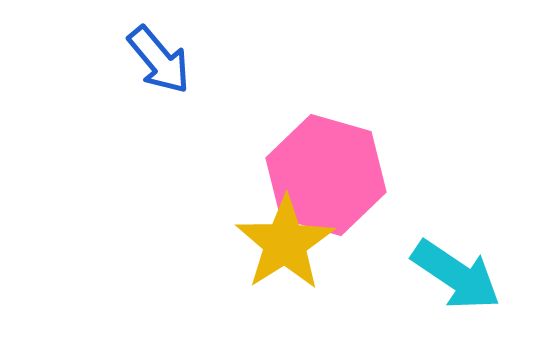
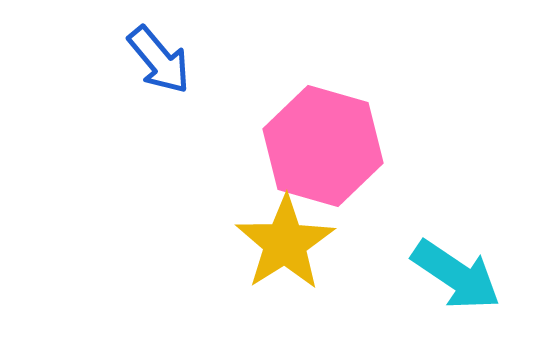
pink hexagon: moved 3 px left, 29 px up
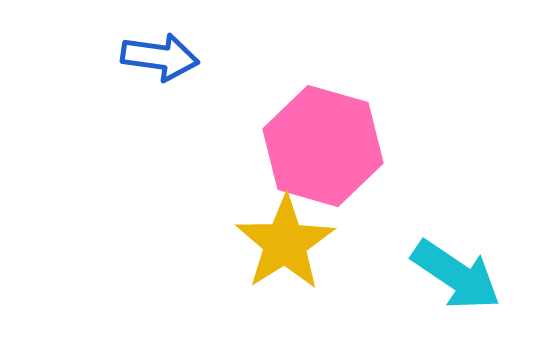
blue arrow: moved 1 px right, 3 px up; rotated 42 degrees counterclockwise
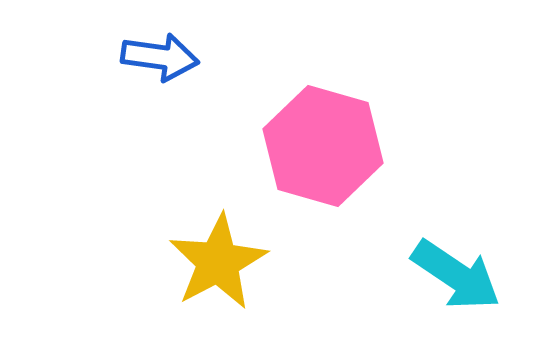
yellow star: moved 67 px left, 19 px down; rotated 4 degrees clockwise
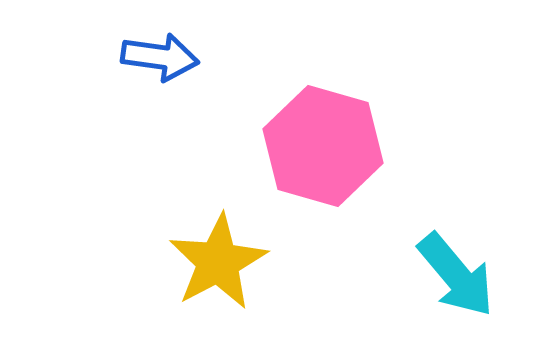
cyan arrow: rotated 16 degrees clockwise
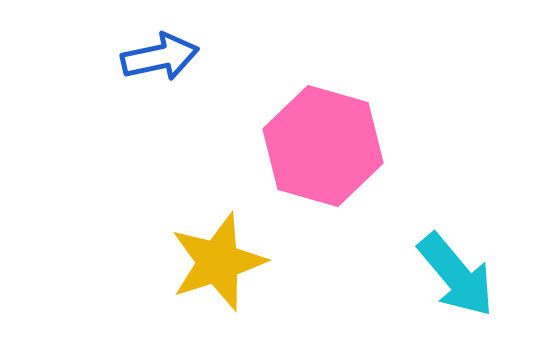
blue arrow: rotated 20 degrees counterclockwise
yellow star: rotated 10 degrees clockwise
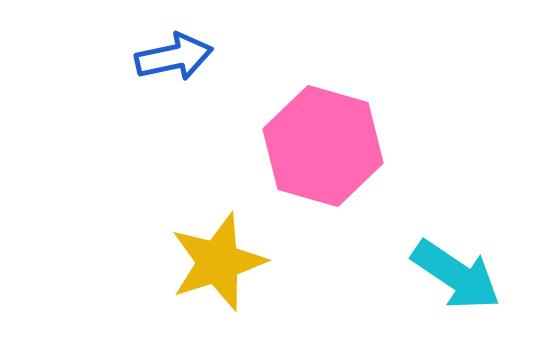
blue arrow: moved 14 px right
cyan arrow: rotated 16 degrees counterclockwise
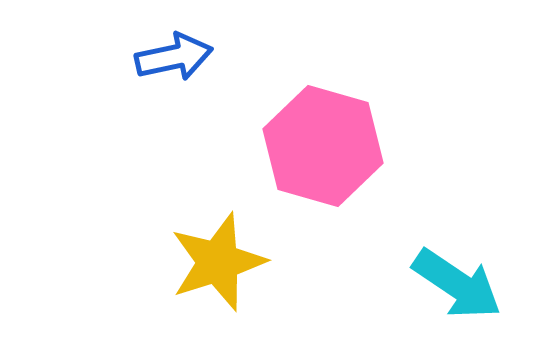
cyan arrow: moved 1 px right, 9 px down
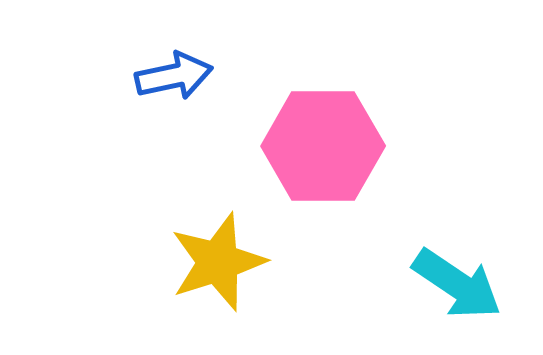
blue arrow: moved 19 px down
pink hexagon: rotated 16 degrees counterclockwise
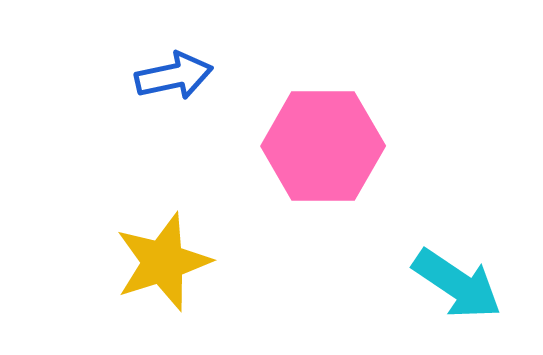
yellow star: moved 55 px left
